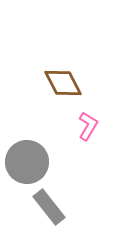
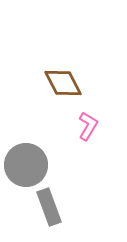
gray circle: moved 1 px left, 3 px down
gray rectangle: rotated 18 degrees clockwise
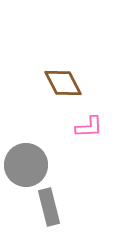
pink L-shape: moved 1 px right, 1 px down; rotated 56 degrees clockwise
gray rectangle: rotated 6 degrees clockwise
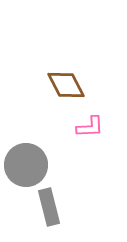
brown diamond: moved 3 px right, 2 px down
pink L-shape: moved 1 px right
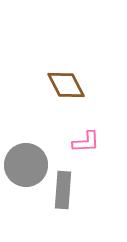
pink L-shape: moved 4 px left, 15 px down
gray rectangle: moved 14 px right, 17 px up; rotated 18 degrees clockwise
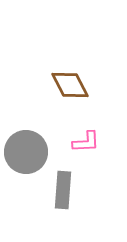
brown diamond: moved 4 px right
gray circle: moved 13 px up
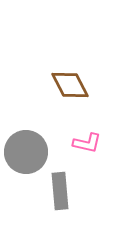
pink L-shape: moved 1 px right, 1 px down; rotated 16 degrees clockwise
gray rectangle: moved 3 px left, 1 px down; rotated 9 degrees counterclockwise
